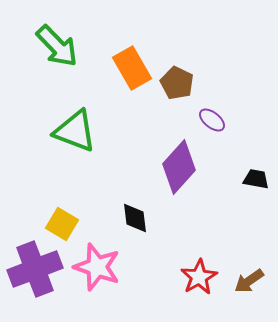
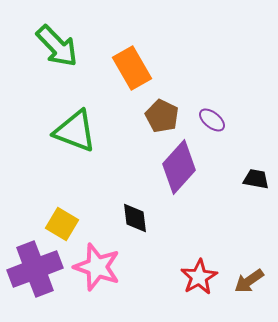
brown pentagon: moved 15 px left, 33 px down
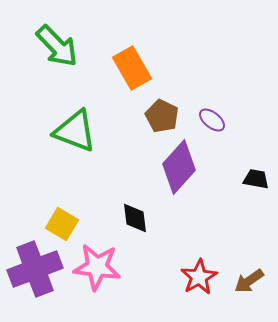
pink star: rotated 12 degrees counterclockwise
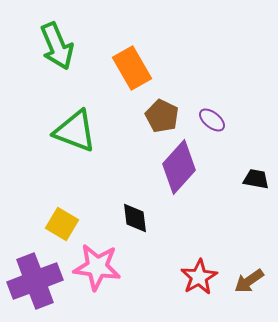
green arrow: rotated 21 degrees clockwise
purple cross: moved 12 px down
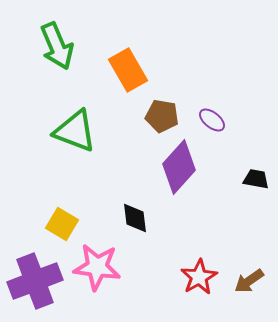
orange rectangle: moved 4 px left, 2 px down
brown pentagon: rotated 16 degrees counterclockwise
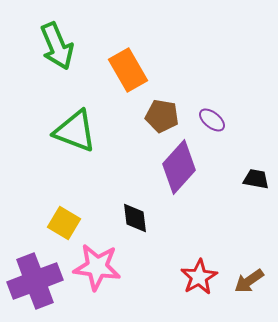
yellow square: moved 2 px right, 1 px up
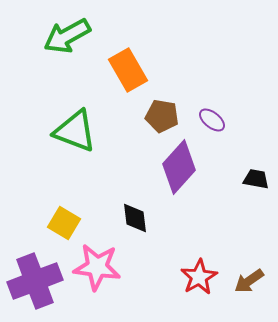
green arrow: moved 10 px right, 10 px up; rotated 84 degrees clockwise
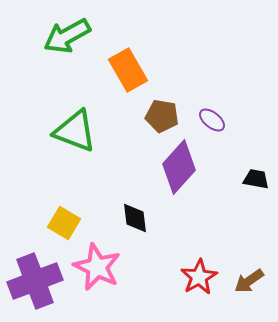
pink star: rotated 18 degrees clockwise
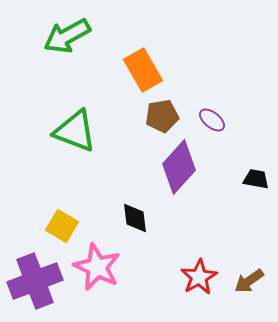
orange rectangle: moved 15 px right
brown pentagon: rotated 20 degrees counterclockwise
yellow square: moved 2 px left, 3 px down
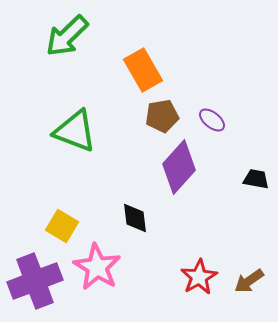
green arrow: rotated 15 degrees counterclockwise
pink star: rotated 6 degrees clockwise
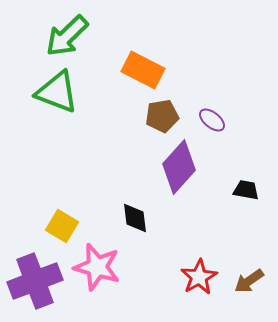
orange rectangle: rotated 33 degrees counterclockwise
green triangle: moved 18 px left, 39 px up
black trapezoid: moved 10 px left, 11 px down
pink star: rotated 15 degrees counterclockwise
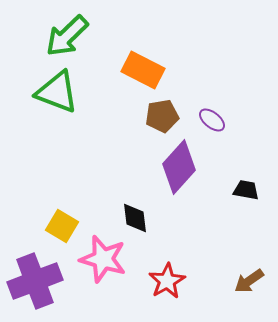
pink star: moved 6 px right, 8 px up
red star: moved 32 px left, 4 px down
